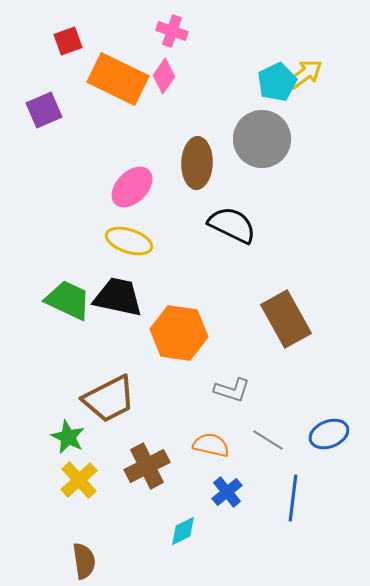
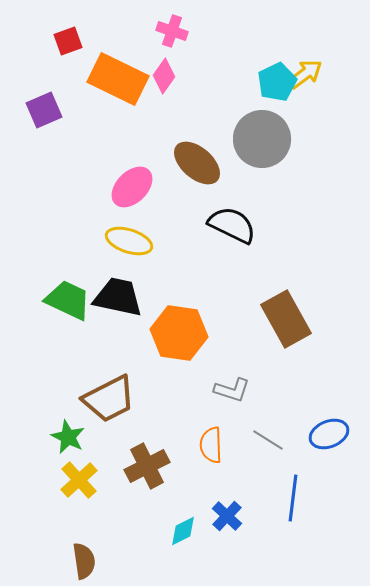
brown ellipse: rotated 51 degrees counterclockwise
orange semicircle: rotated 105 degrees counterclockwise
blue cross: moved 24 px down; rotated 8 degrees counterclockwise
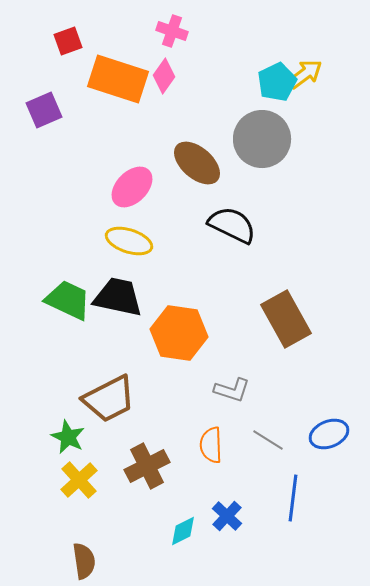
orange rectangle: rotated 8 degrees counterclockwise
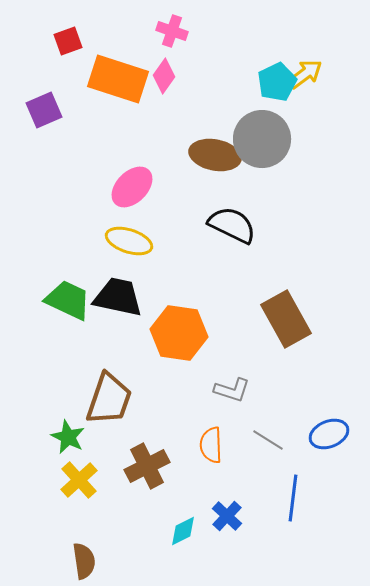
brown ellipse: moved 18 px right, 8 px up; rotated 30 degrees counterclockwise
brown trapezoid: rotated 44 degrees counterclockwise
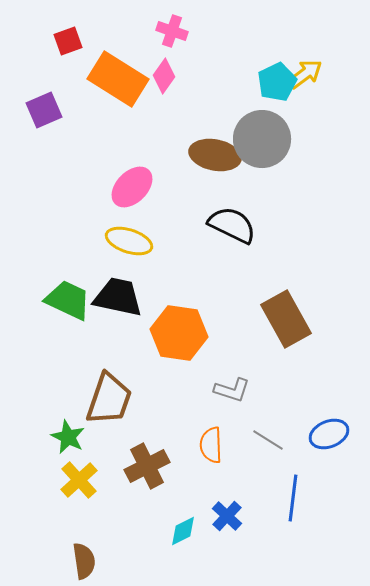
orange rectangle: rotated 14 degrees clockwise
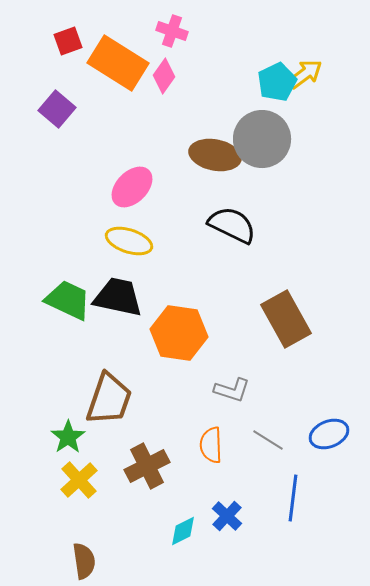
orange rectangle: moved 16 px up
purple square: moved 13 px right, 1 px up; rotated 27 degrees counterclockwise
green star: rotated 12 degrees clockwise
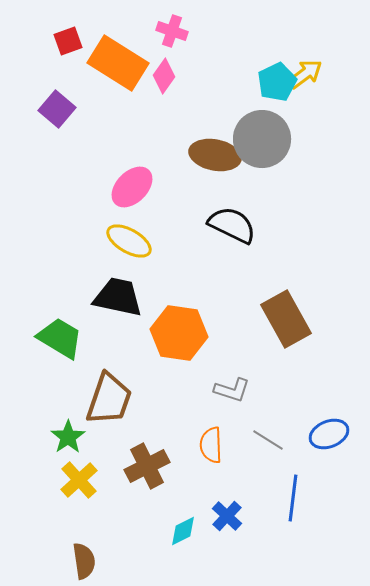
yellow ellipse: rotated 12 degrees clockwise
green trapezoid: moved 8 px left, 38 px down; rotated 6 degrees clockwise
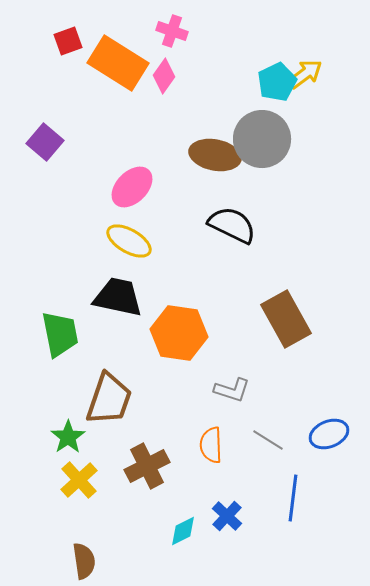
purple square: moved 12 px left, 33 px down
green trapezoid: moved 4 px up; rotated 48 degrees clockwise
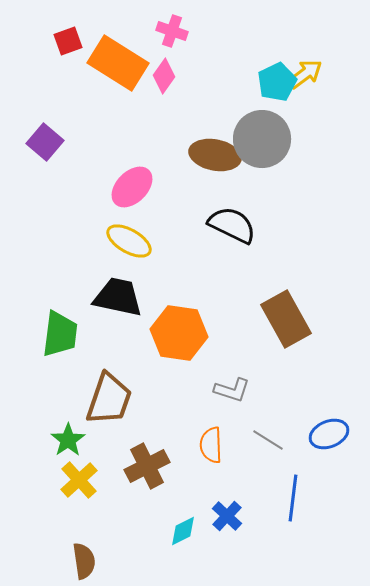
green trapezoid: rotated 18 degrees clockwise
green star: moved 3 px down
